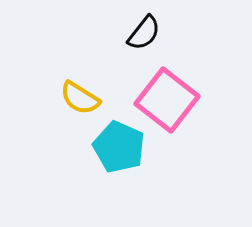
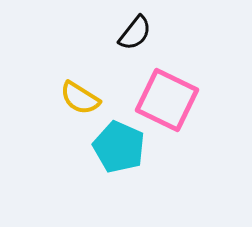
black semicircle: moved 9 px left
pink square: rotated 12 degrees counterclockwise
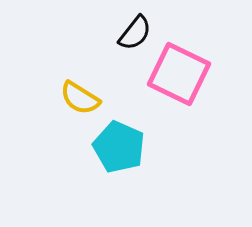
pink square: moved 12 px right, 26 px up
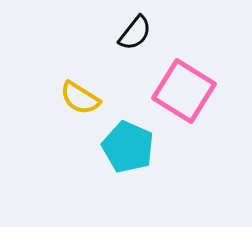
pink square: moved 5 px right, 17 px down; rotated 6 degrees clockwise
cyan pentagon: moved 9 px right
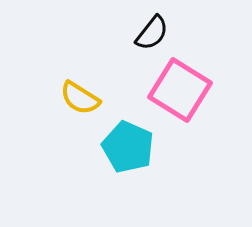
black semicircle: moved 17 px right
pink square: moved 4 px left, 1 px up
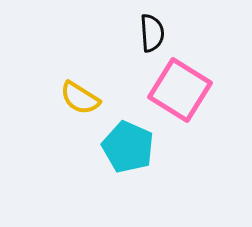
black semicircle: rotated 42 degrees counterclockwise
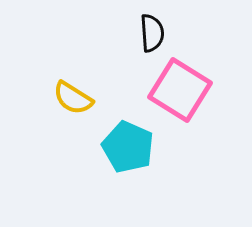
yellow semicircle: moved 7 px left
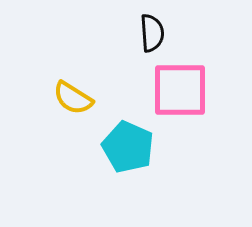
pink square: rotated 32 degrees counterclockwise
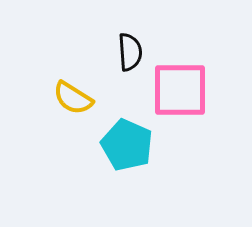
black semicircle: moved 22 px left, 19 px down
cyan pentagon: moved 1 px left, 2 px up
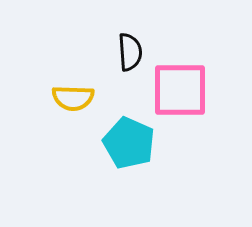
yellow semicircle: rotated 30 degrees counterclockwise
cyan pentagon: moved 2 px right, 2 px up
